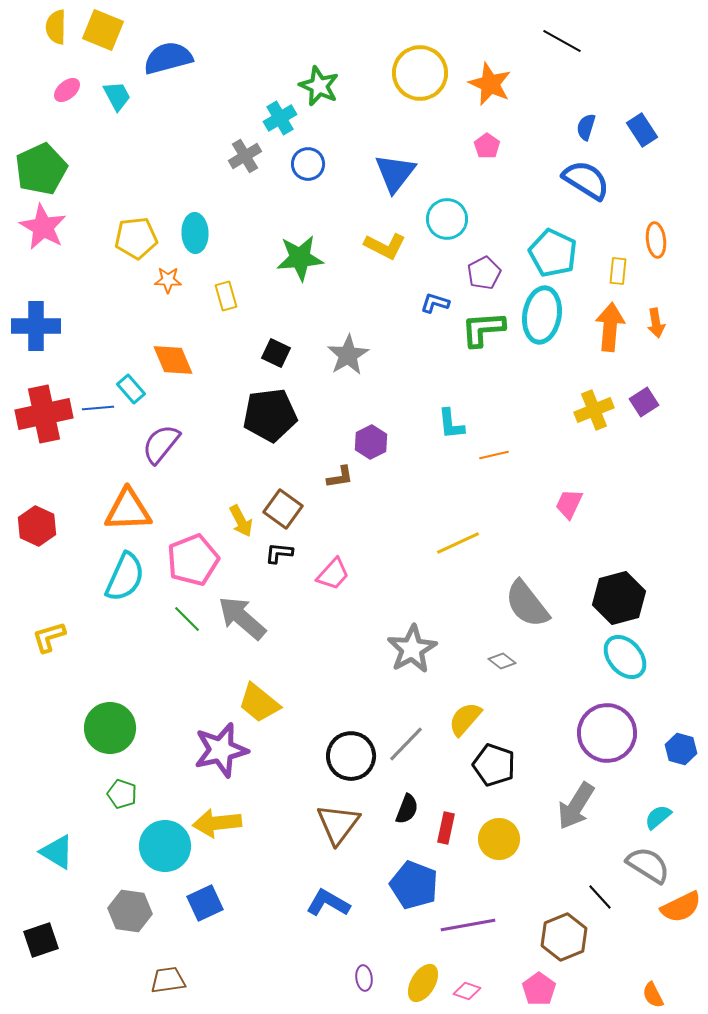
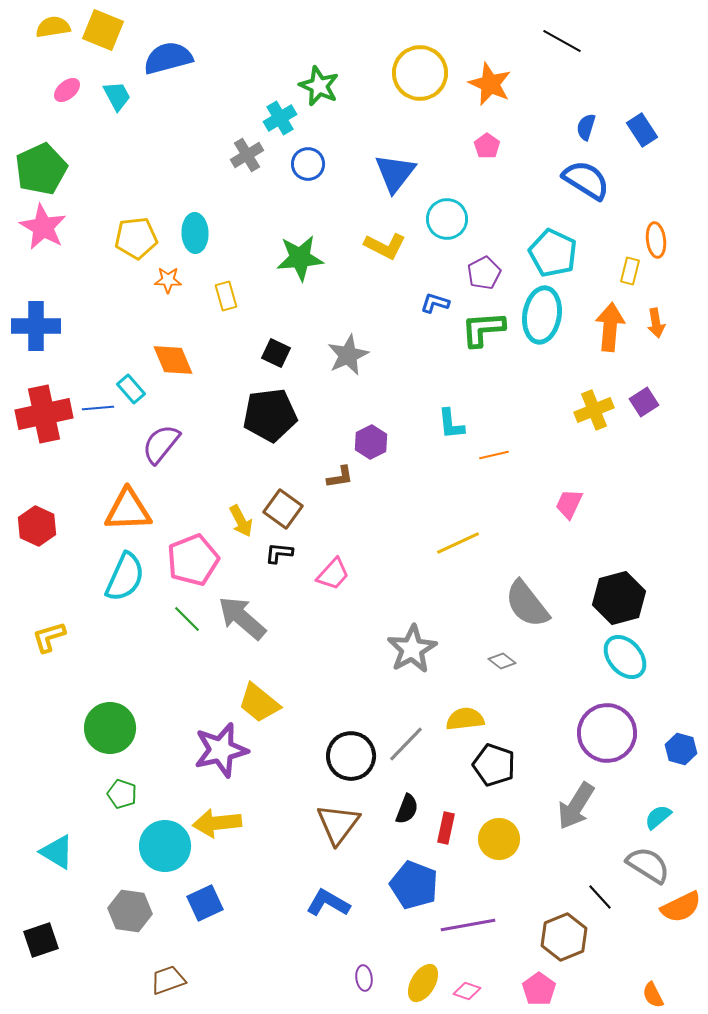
yellow semicircle at (56, 27): moved 3 px left; rotated 80 degrees clockwise
gray cross at (245, 156): moved 2 px right, 1 px up
yellow rectangle at (618, 271): moved 12 px right; rotated 8 degrees clockwise
gray star at (348, 355): rotated 6 degrees clockwise
yellow semicircle at (465, 719): rotated 42 degrees clockwise
brown trapezoid at (168, 980): rotated 12 degrees counterclockwise
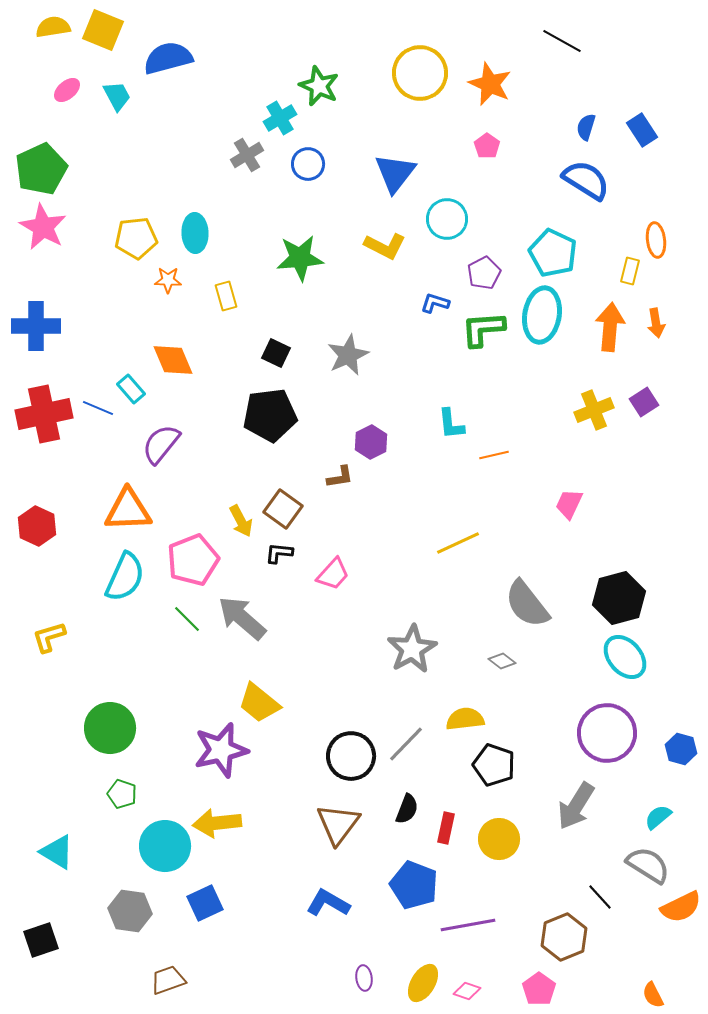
blue line at (98, 408): rotated 28 degrees clockwise
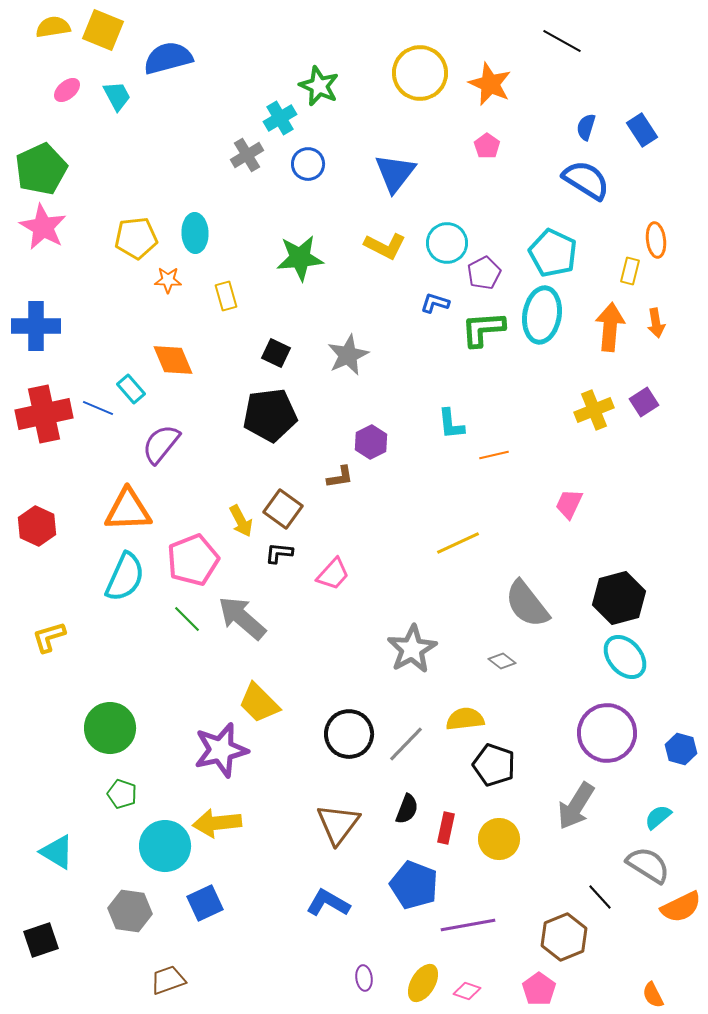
cyan circle at (447, 219): moved 24 px down
yellow trapezoid at (259, 703): rotated 6 degrees clockwise
black circle at (351, 756): moved 2 px left, 22 px up
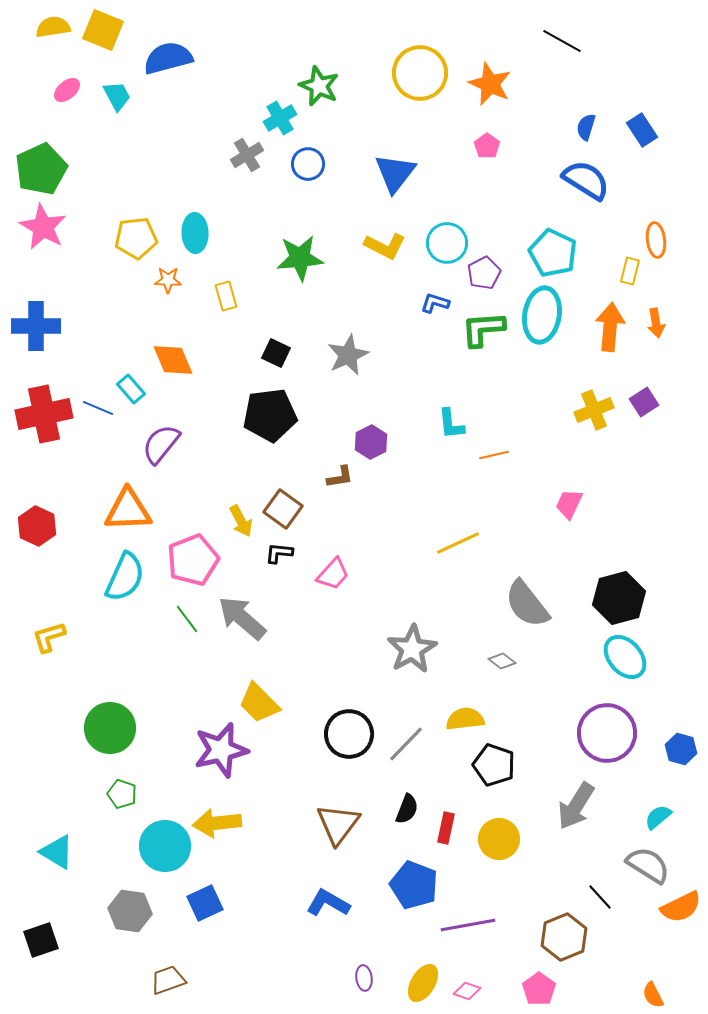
green line at (187, 619): rotated 8 degrees clockwise
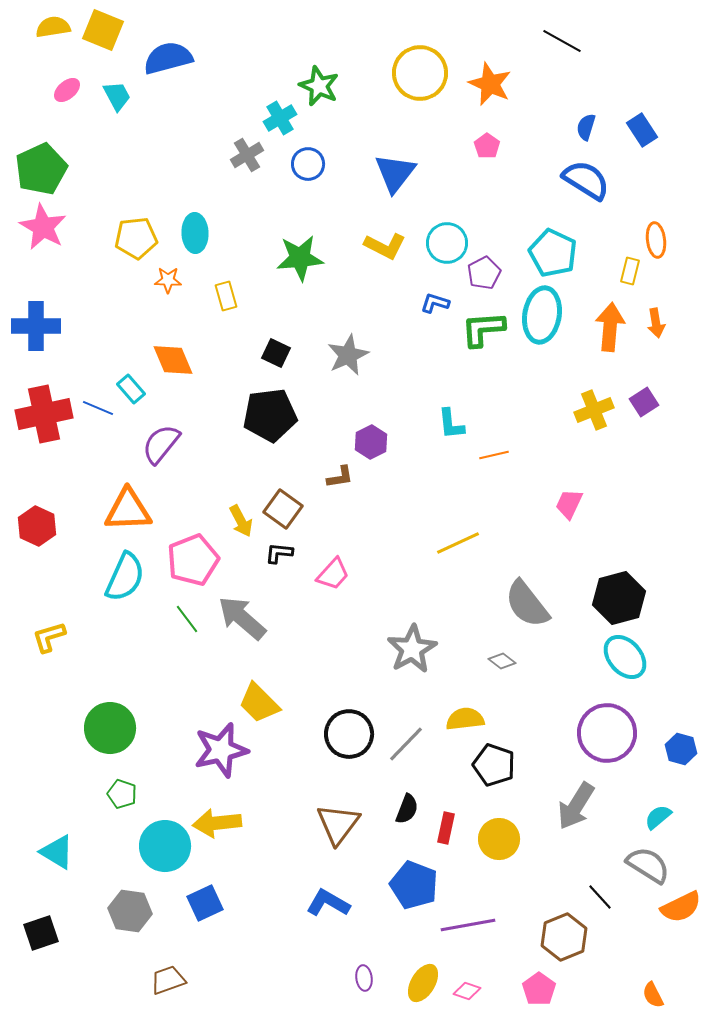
black square at (41, 940): moved 7 px up
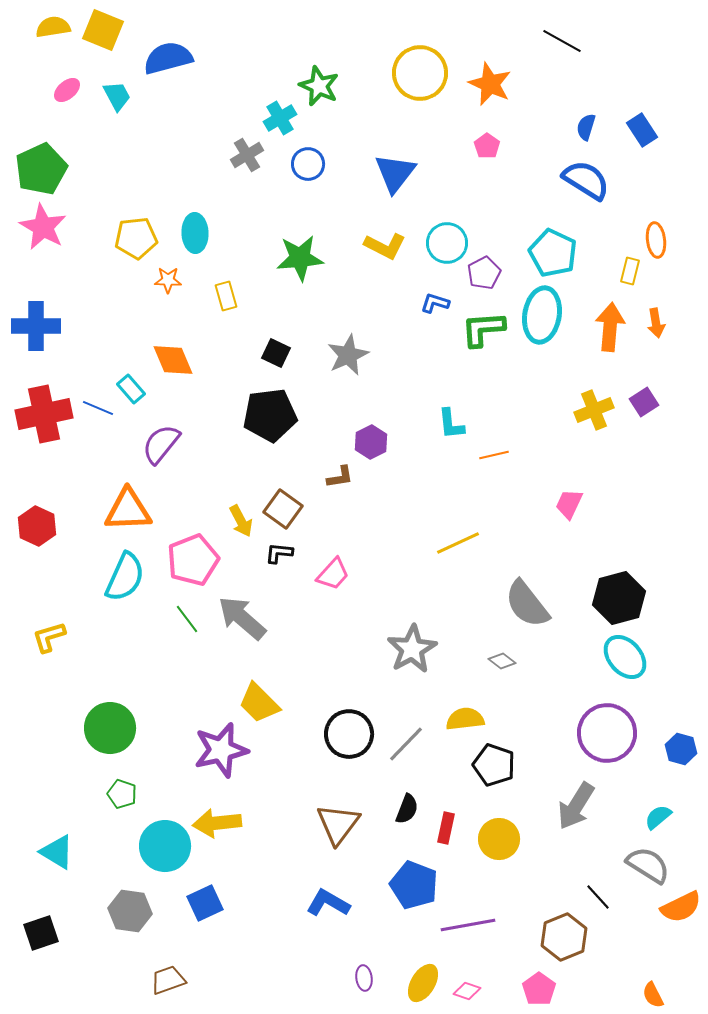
black line at (600, 897): moved 2 px left
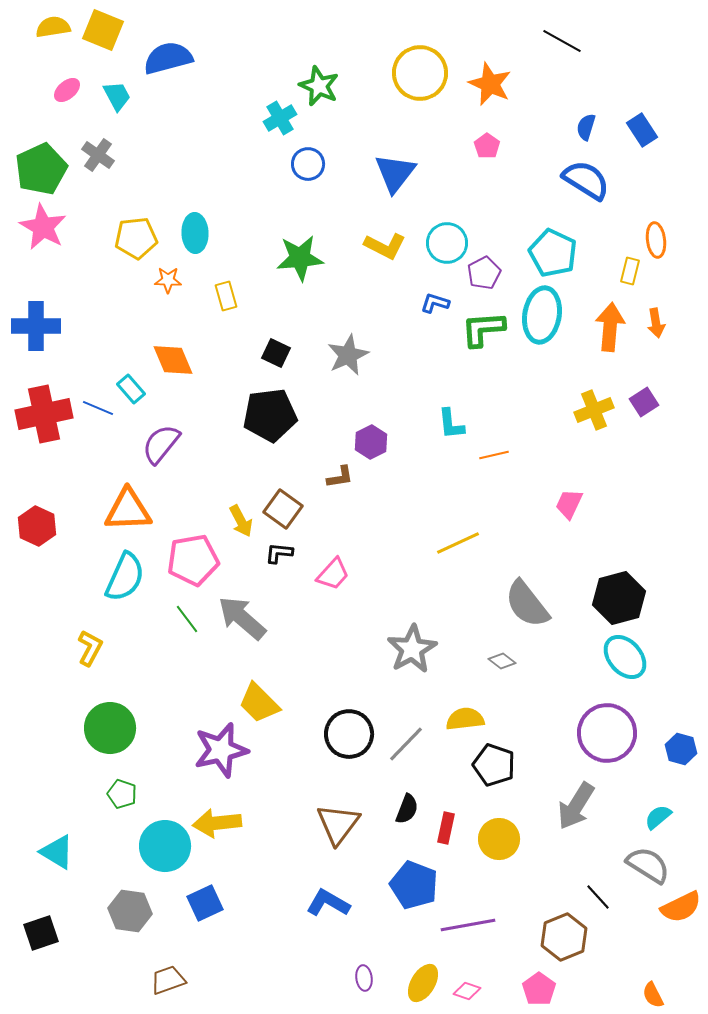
gray cross at (247, 155): moved 149 px left; rotated 24 degrees counterclockwise
pink pentagon at (193, 560): rotated 12 degrees clockwise
yellow L-shape at (49, 637): moved 41 px right, 11 px down; rotated 135 degrees clockwise
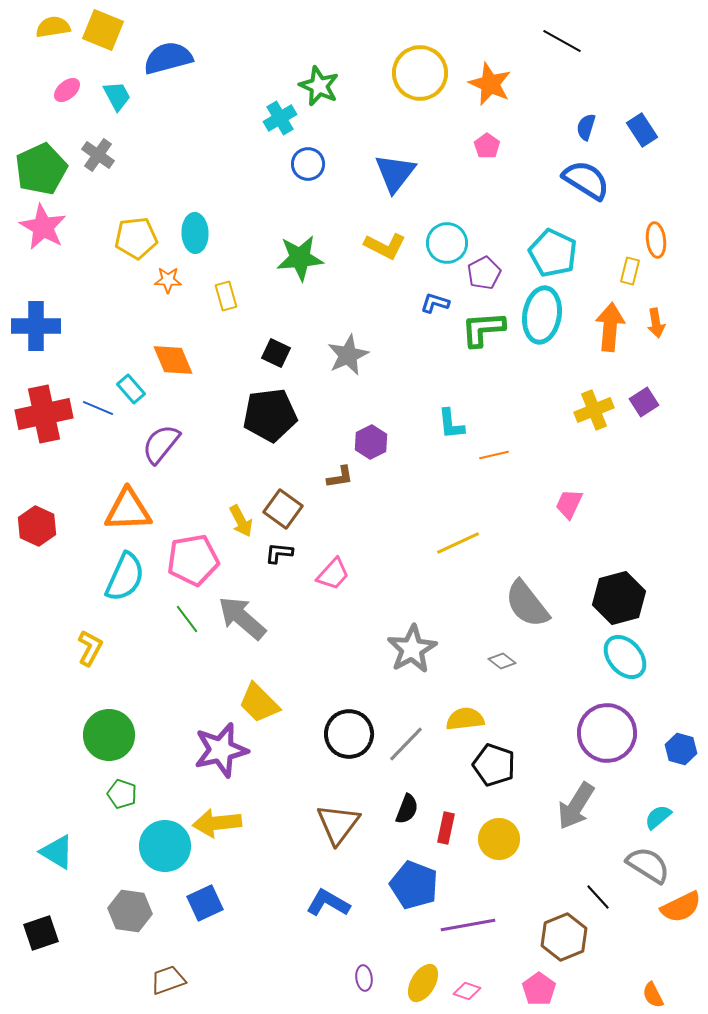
green circle at (110, 728): moved 1 px left, 7 px down
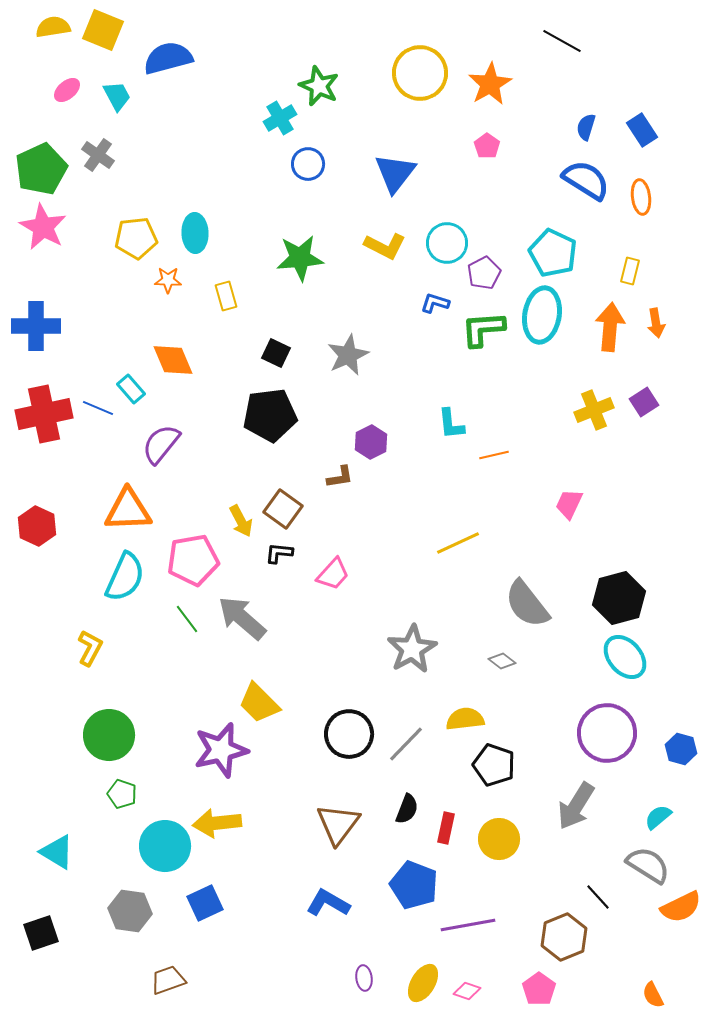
orange star at (490, 84): rotated 18 degrees clockwise
orange ellipse at (656, 240): moved 15 px left, 43 px up
